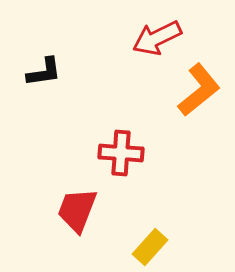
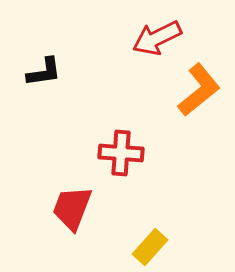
red trapezoid: moved 5 px left, 2 px up
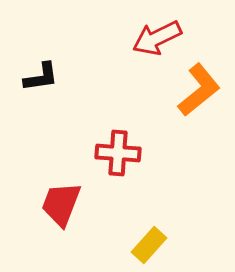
black L-shape: moved 3 px left, 5 px down
red cross: moved 3 px left
red trapezoid: moved 11 px left, 4 px up
yellow rectangle: moved 1 px left, 2 px up
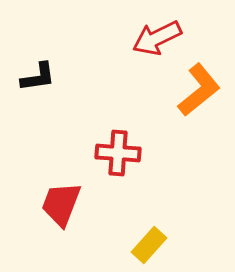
black L-shape: moved 3 px left
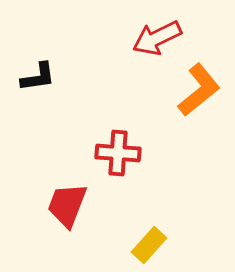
red trapezoid: moved 6 px right, 1 px down
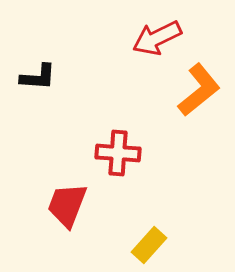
black L-shape: rotated 12 degrees clockwise
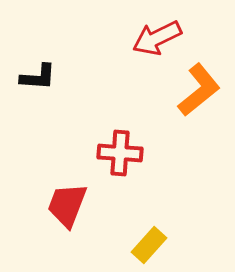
red cross: moved 2 px right
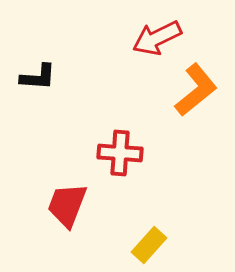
orange L-shape: moved 3 px left
